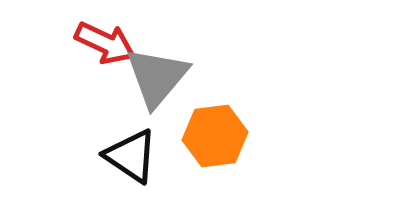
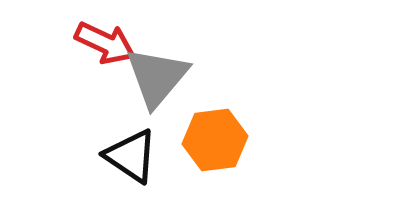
orange hexagon: moved 4 px down
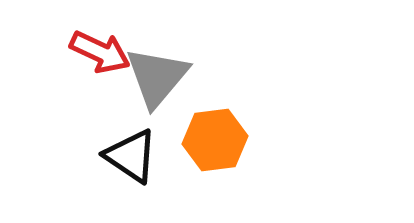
red arrow: moved 5 px left, 9 px down
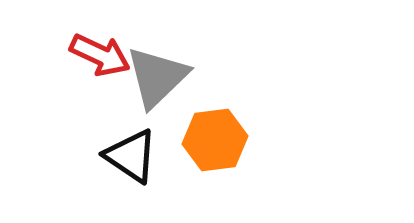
red arrow: moved 3 px down
gray triangle: rotated 6 degrees clockwise
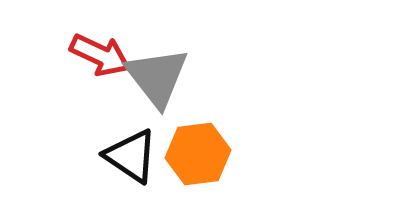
gray triangle: rotated 24 degrees counterclockwise
orange hexagon: moved 17 px left, 14 px down
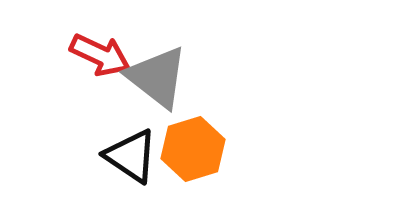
gray triangle: rotated 14 degrees counterclockwise
orange hexagon: moved 5 px left, 5 px up; rotated 10 degrees counterclockwise
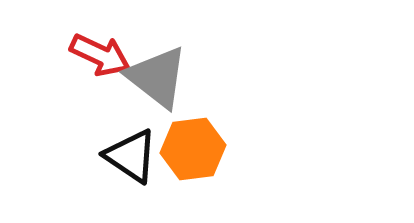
orange hexagon: rotated 10 degrees clockwise
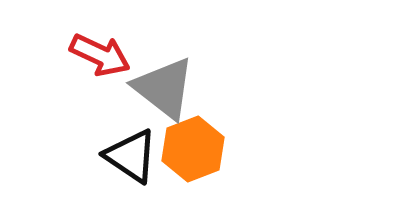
gray triangle: moved 7 px right, 11 px down
orange hexagon: rotated 14 degrees counterclockwise
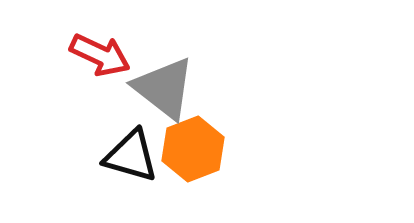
black triangle: rotated 18 degrees counterclockwise
